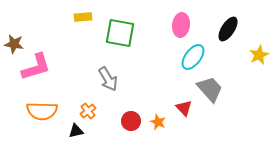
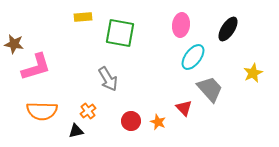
yellow star: moved 6 px left, 18 px down
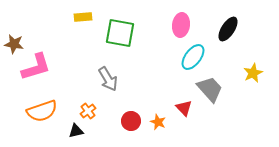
orange semicircle: rotated 20 degrees counterclockwise
